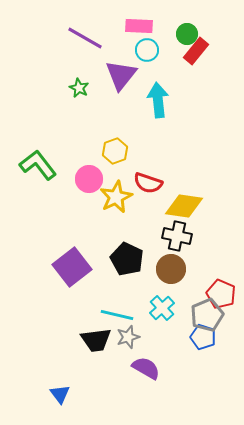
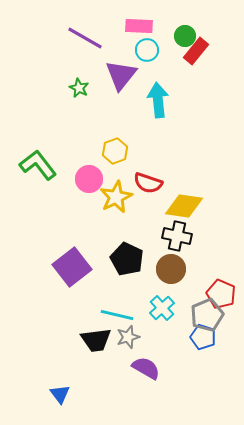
green circle: moved 2 px left, 2 px down
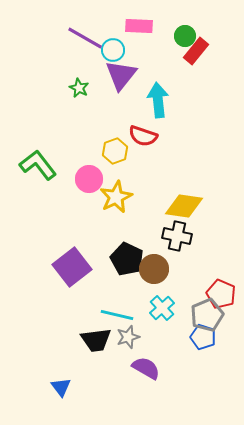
cyan circle: moved 34 px left
red semicircle: moved 5 px left, 47 px up
brown circle: moved 17 px left
blue triangle: moved 1 px right, 7 px up
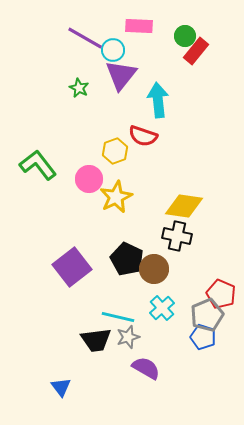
cyan line: moved 1 px right, 2 px down
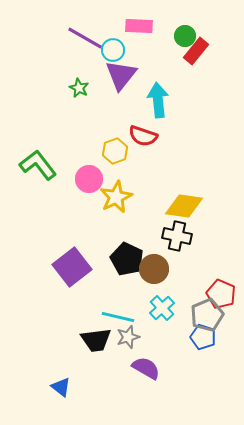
blue triangle: rotated 15 degrees counterclockwise
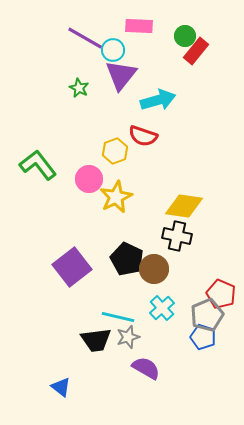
cyan arrow: rotated 80 degrees clockwise
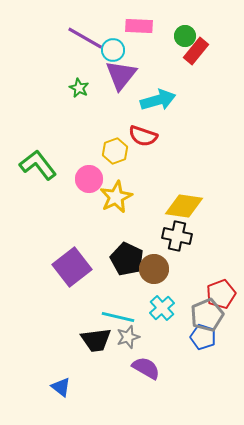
red pentagon: rotated 28 degrees clockwise
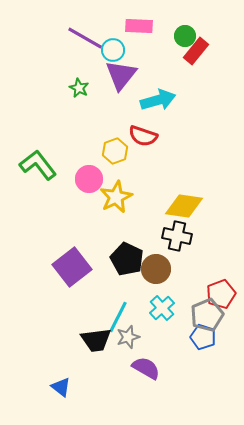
brown circle: moved 2 px right
cyan line: rotated 76 degrees counterclockwise
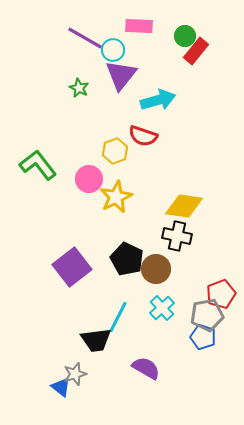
gray pentagon: rotated 12 degrees clockwise
gray star: moved 53 px left, 37 px down
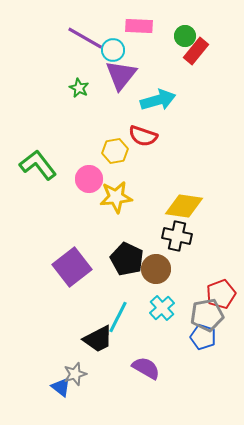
yellow hexagon: rotated 10 degrees clockwise
yellow star: rotated 20 degrees clockwise
black trapezoid: moved 2 px right, 1 px up; rotated 20 degrees counterclockwise
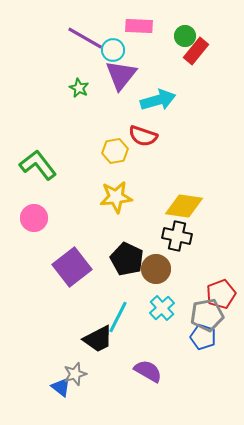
pink circle: moved 55 px left, 39 px down
purple semicircle: moved 2 px right, 3 px down
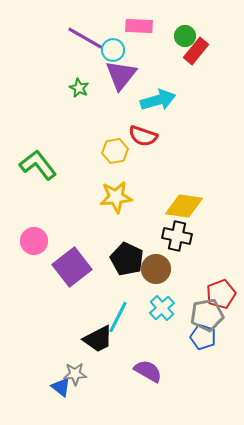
pink circle: moved 23 px down
gray star: rotated 15 degrees clockwise
